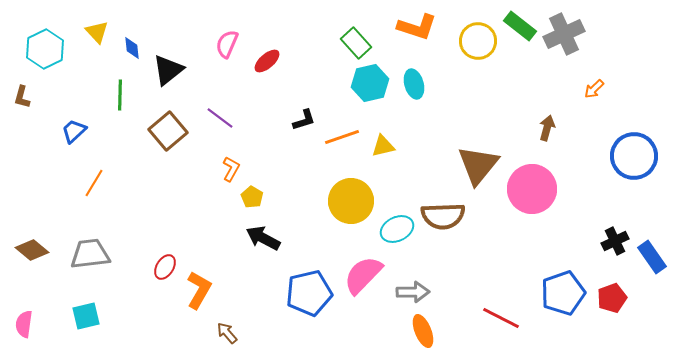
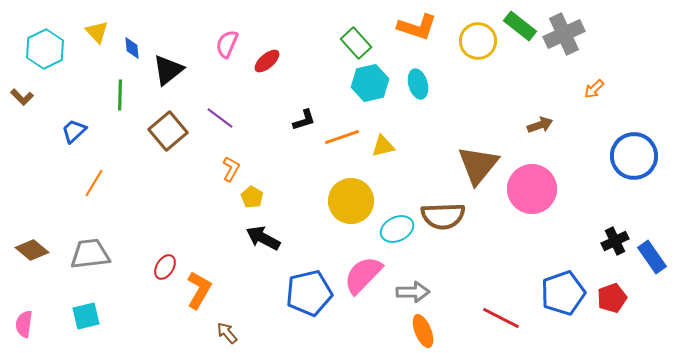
cyan ellipse at (414, 84): moved 4 px right
brown L-shape at (22, 97): rotated 60 degrees counterclockwise
brown arrow at (547, 128): moved 7 px left, 3 px up; rotated 55 degrees clockwise
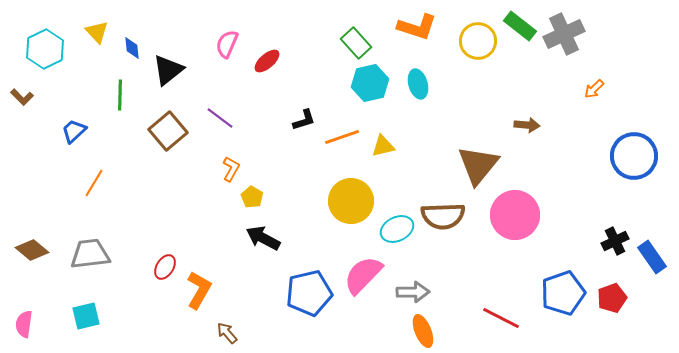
brown arrow at (540, 125): moved 13 px left; rotated 25 degrees clockwise
pink circle at (532, 189): moved 17 px left, 26 px down
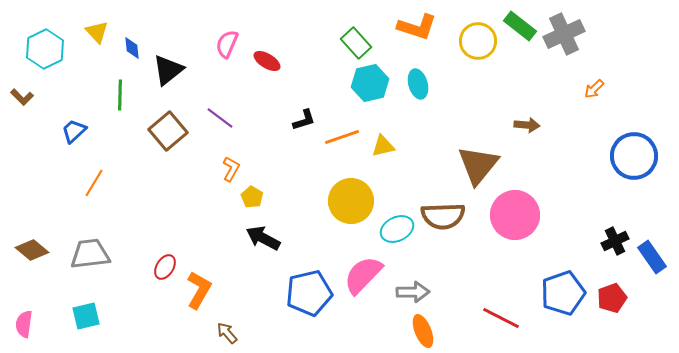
red ellipse at (267, 61): rotated 72 degrees clockwise
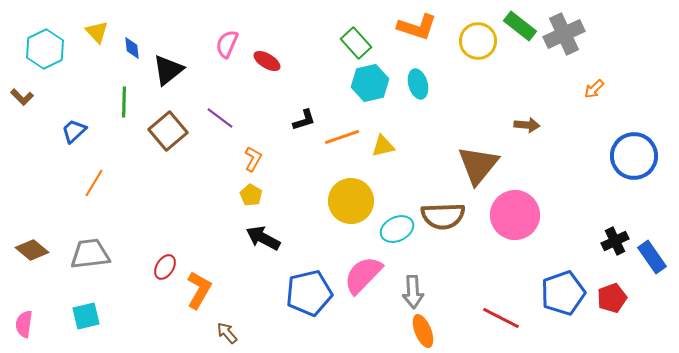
green line at (120, 95): moved 4 px right, 7 px down
orange L-shape at (231, 169): moved 22 px right, 10 px up
yellow pentagon at (252, 197): moved 1 px left, 2 px up
gray arrow at (413, 292): rotated 88 degrees clockwise
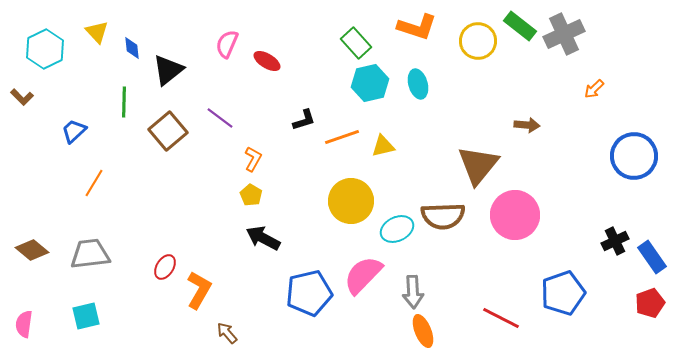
red pentagon at (612, 298): moved 38 px right, 5 px down
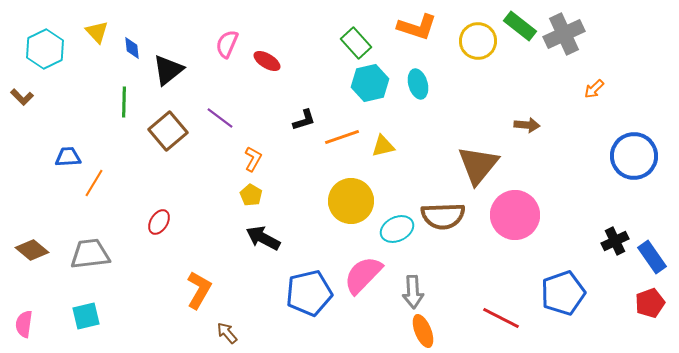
blue trapezoid at (74, 131): moved 6 px left, 26 px down; rotated 40 degrees clockwise
red ellipse at (165, 267): moved 6 px left, 45 px up
